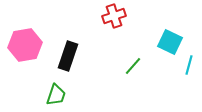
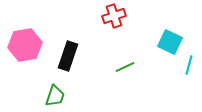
green line: moved 8 px left, 1 px down; rotated 24 degrees clockwise
green trapezoid: moved 1 px left, 1 px down
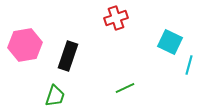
red cross: moved 2 px right, 2 px down
green line: moved 21 px down
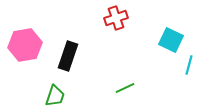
cyan square: moved 1 px right, 2 px up
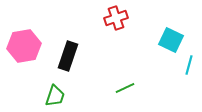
pink hexagon: moved 1 px left, 1 px down
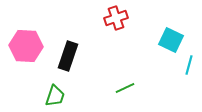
pink hexagon: moved 2 px right; rotated 12 degrees clockwise
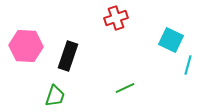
cyan line: moved 1 px left
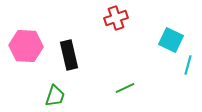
black rectangle: moved 1 px right, 1 px up; rotated 32 degrees counterclockwise
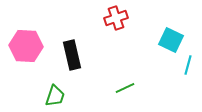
black rectangle: moved 3 px right
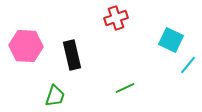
cyan line: rotated 24 degrees clockwise
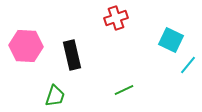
green line: moved 1 px left, 2 px down
